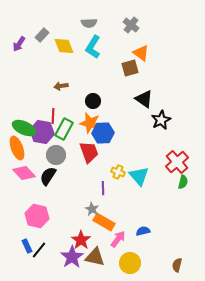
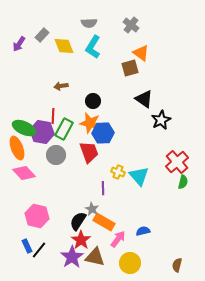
black semicircle: moved 30 px right, 45 px down
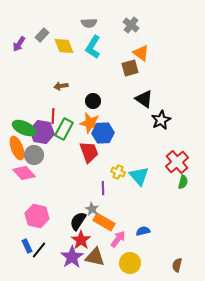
gray circle: moved 22 px left
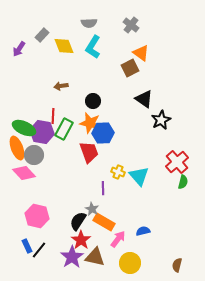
purple arrow: moved 5 px down
brown square: rotated 12 degrees counterclockwise
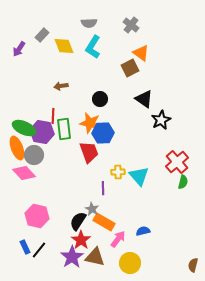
black circle: moved 7 px right, 2 px up
green rectangle: rotated 35 degrees counterclockwise
yellow cross: rotated 24 degrees counterclockwise
blue rectangle: moved 2 px left, 1 px down
brown semicircle: moved 16 px right
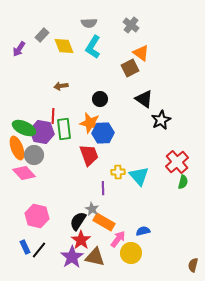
red trapezoid: moved 3 px down
yellow circle: moved 1 px right, 10 px up
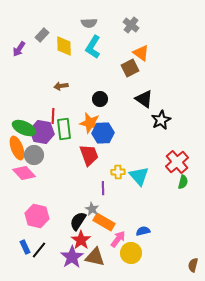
yellow diamond: rotated 20 degrees clockwise
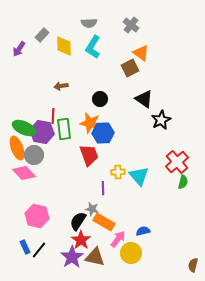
gray star: rotated 16 degrees counterclockwise
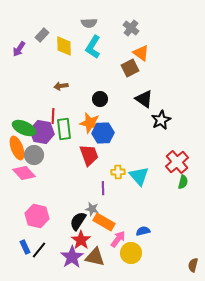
gray cross: moved 3 px down
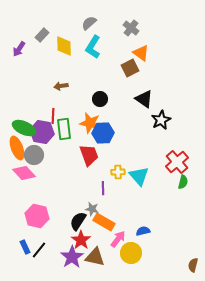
gray semicircle: rotated 140 degrees clockwise
